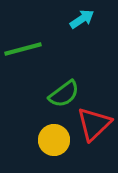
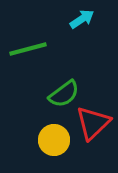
green line: moved 5 px right
red triangle: moved 1 px left, 1 px up
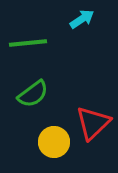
green line: moved 6 px up; rotated 9 degrees clockwise
green semicircle: moved 31 px left
yellow circle: moved 2 px down
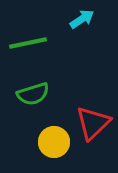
green line: rotated 6 degrees counterclockwise
green semicircle: rotated 20 degrees clockwise
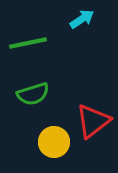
red triangle: moved 2 px up; rotated 6 degrees clockwise
